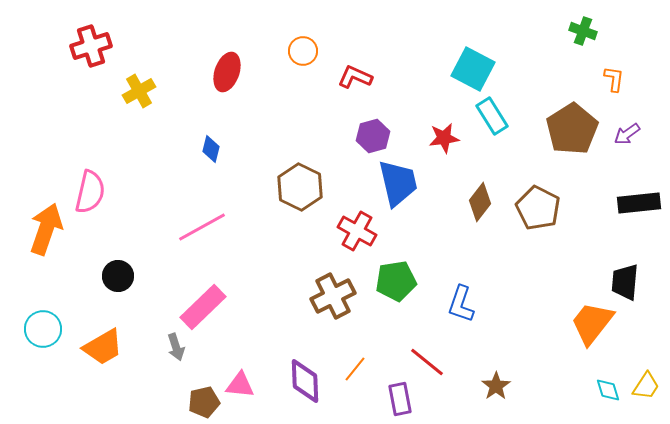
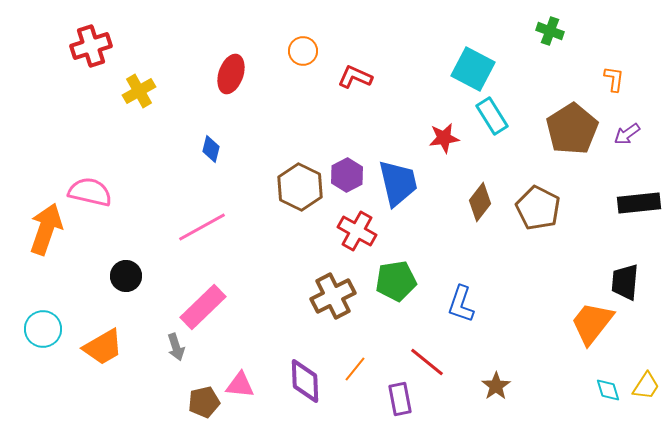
green cross at (583, 31): moved 33 px left
red ellipse at (227, 72): moved 4 px right, 2 px down
purple hexagon at (373, 136): moved 26 px left, 39 px down; rotated 12 degrees counterclockwise
pink semicircle at (90, 192): rotated 90 degrees counterclockwise
black circle at (118, 276): moved 8 px right
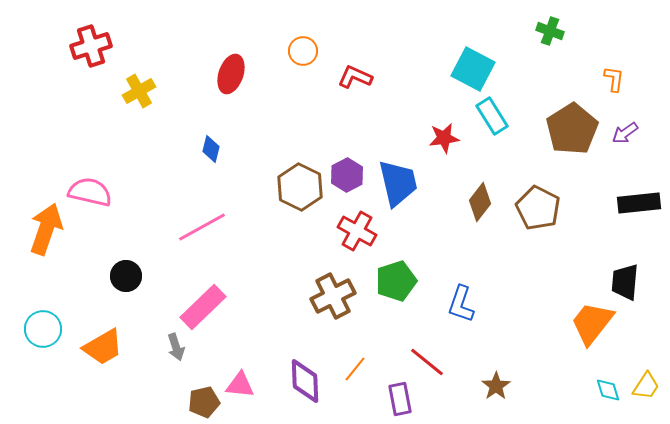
purple arrow at (627, 134): moved 2 px left, 1 px up
green pentagon at (396, 281): rotated 9 degrees counterclockwise
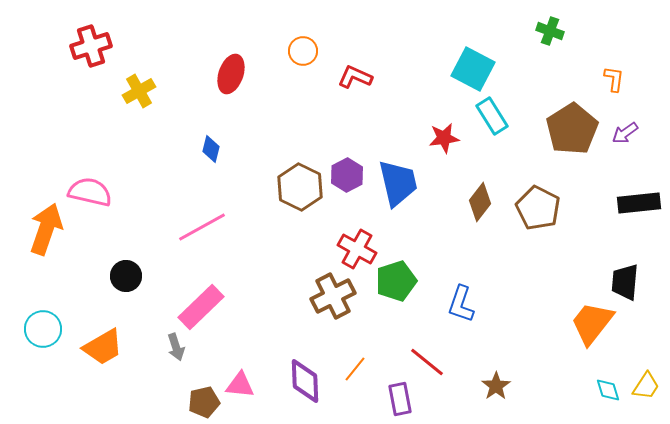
red cross at (357, 231): moved 18 px down
pink rectangle at (203, 307): moved 2 px left
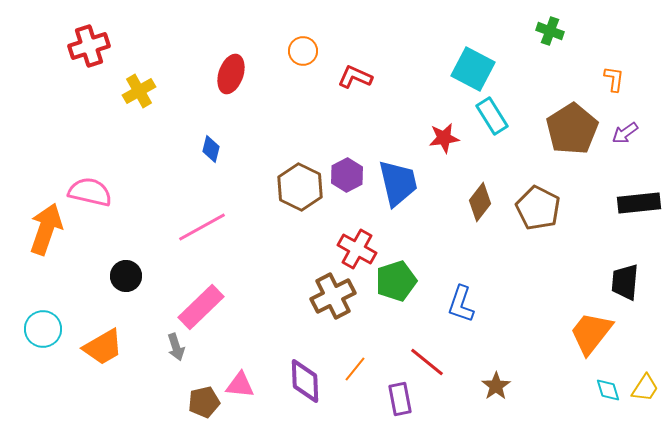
red cross at (91, 46): moved 2 px left
orange trapezoid at (592, 323): moved 1 px left, 10 px down
yellow trapezoid at (646, 386): moved 1 px left, 2 px down
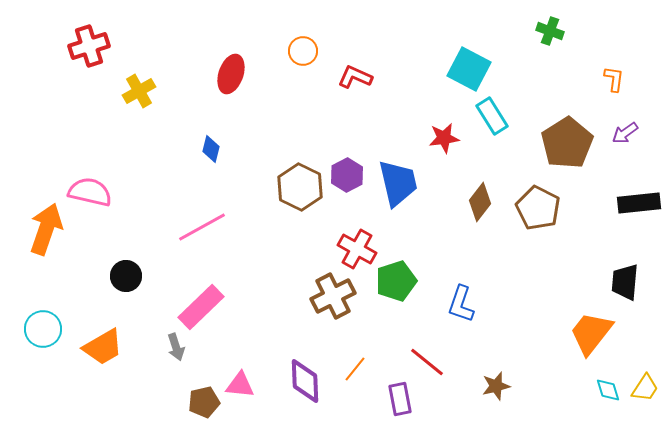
cyan square at (473, 69): moved 4 px left
brown pentagon at (572, 129): moved 5 px left, 14 px down
brown star at (496, 386): rotated 20 degrees clockwise
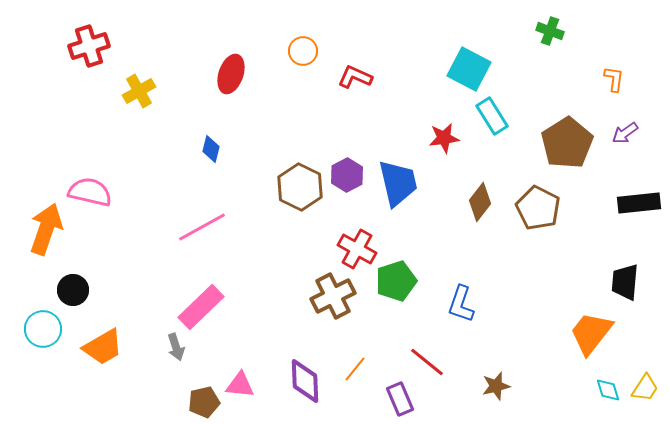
black circle at (126, 276): moved 53 px left, 14 px down
purple rectangle at (400, 399): rotated 12 degrees counterclockwise
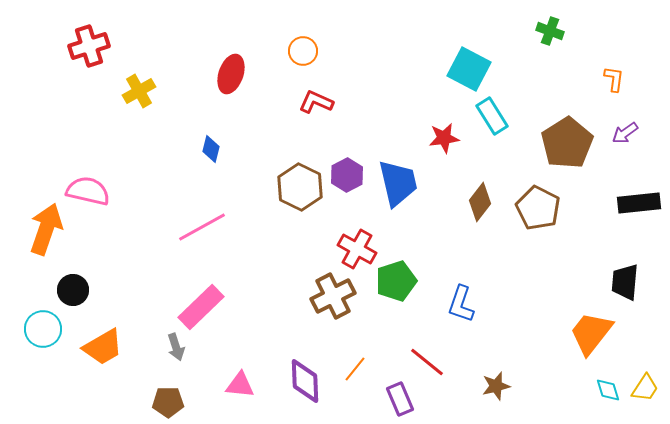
red L-shape at (355, 77): moved 39 px left, 25 px down
pink semicircle at (90, 192): moved 2 px left, 1 px up
brown pentagon at (204, 402): moved 36 px left; rotated 12 degrees clockwise
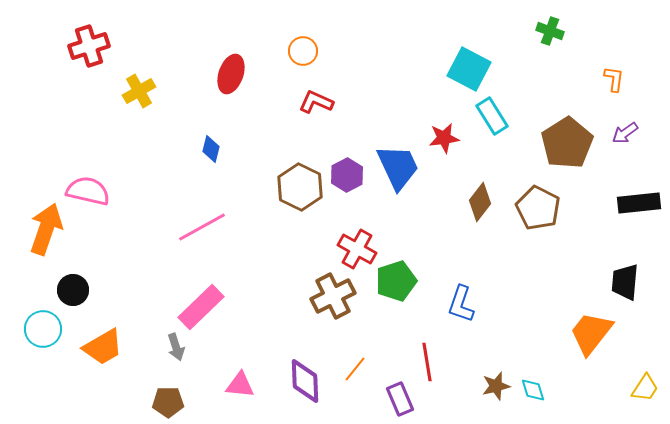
blue trapezoid at (398, 183): moved 16 px up; rotated 12 degrees counterclockwise
red line at (427, 362): rotated 42 degrees clockwise
cyan diamond at (608, 390): moved 75 px left
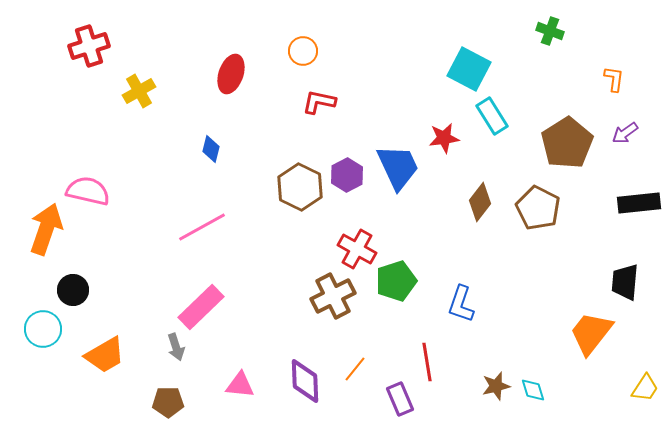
red L-shape at (316, 102): moved 3 px right; rotated 12 degrees counterclockwise
orange trapezoid at (103, 347): moved 2 px right, 8 px down
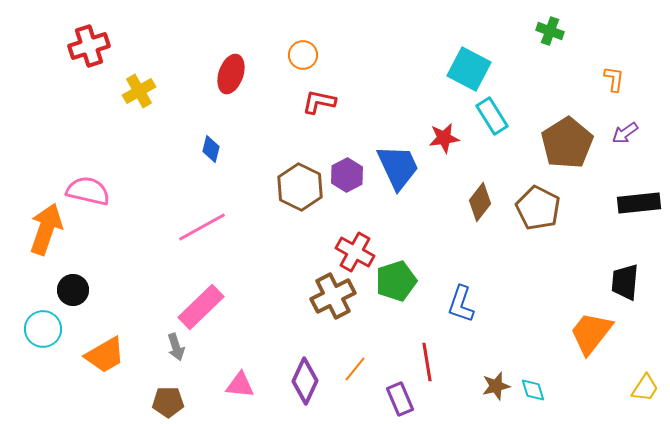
orange circle at (303, 51): moved 4 px down
red cross at (357, 249): moved 2 px left, 3 px down
purple diamond at (305, 381): rotated 27 degrees clockwise
